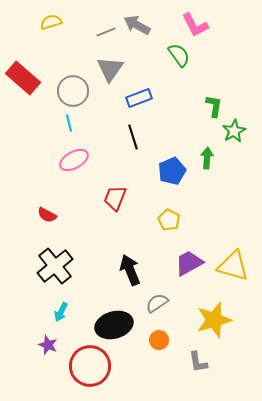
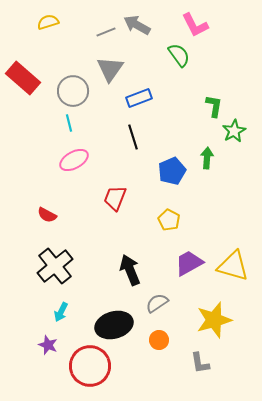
yellow semicircle: moved 3 px left
gray L-shape: moved 2 px right, 1 px down
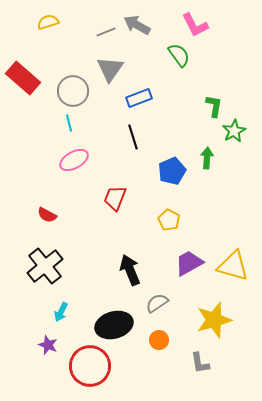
black cross: moved 10 px left
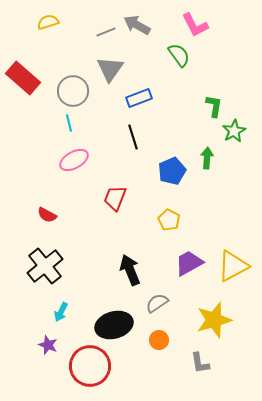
yellow triangle: rotated 44 degrees counterclockwise
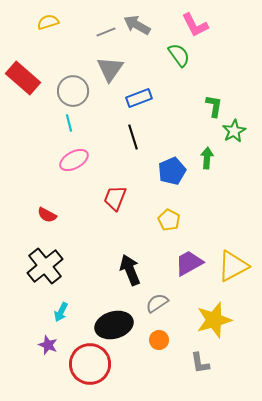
red circle: moved 2 px up
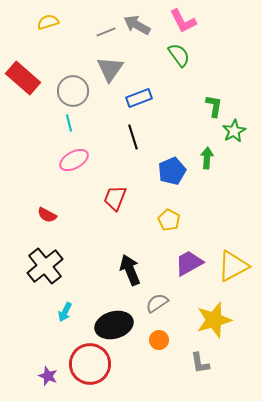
pink L-shape: moved 12 px left, 4 px up
cyan arrow: moved 4 px right
purple star: moved 31 px down
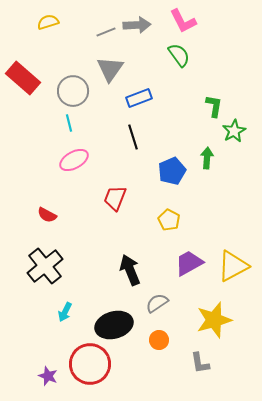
gray arrow: rotated 148 degrees clockwise
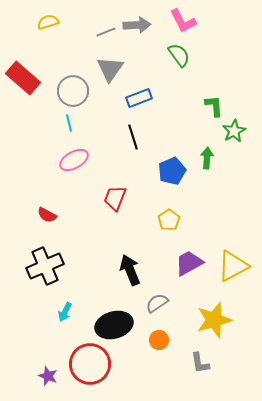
green L-shape: rotated 15 degrees counterclockwise
yellow pentagon: rotated 10 degrees clockwise
black cross: rotated 15 degrees clockwise
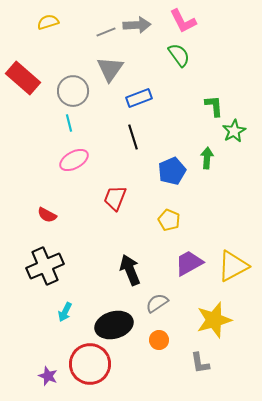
yellow pentagon: rotated 15 degrees counterclockwise
